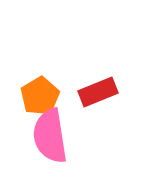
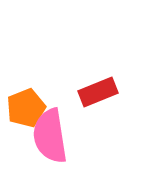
orange pentagon: moved 14 px left, 12 px down; rotated 9 degrees clockwise
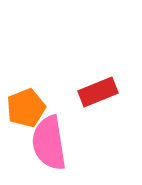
pink semicircle: moved 1 px left, 7 px down
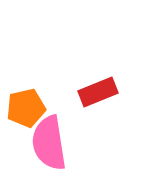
orange pentagon: rotated 9 degrees clockwise
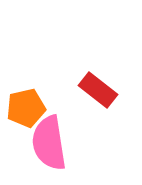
red rectangle: moved 2 px up; rotated 60 degrees clockwise
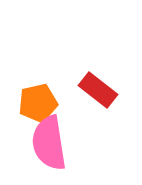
orange pentagon: moved 12 px right, 5 px up
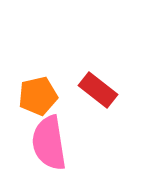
orange pentagon: moved 7 px up
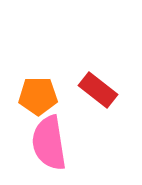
orange pentagon: rotated 12 degrees clockwise
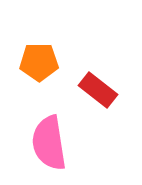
orange pentagon: moved 1 px right, 34 px up
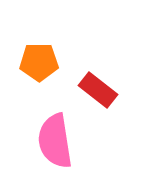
pink semicircle: moved 6 px right, 2 px up
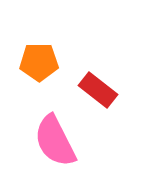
pink semicircle: rotated 18 degrees counterclockwise
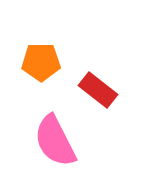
orange pentagon: moved 2 px right
